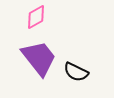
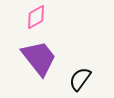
black semicircle: moved 4 px right, 7 px down; rotated 100 degrees clockwise
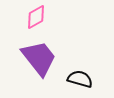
black semicircle: rotated 70 degrees clockwise
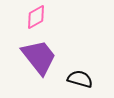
purple trapezoid: moved 1 px up
